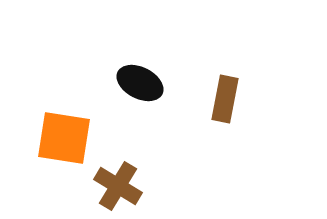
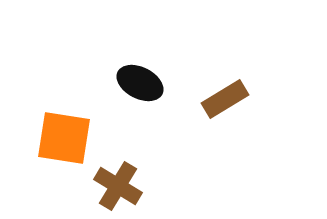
brown rectangle: rotated 48 degrees clockwise
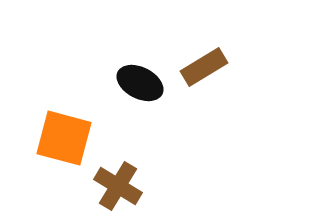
brown rectangle: moved 21 px left, 32 px up
orange square: rotated 6 degrees clockwise
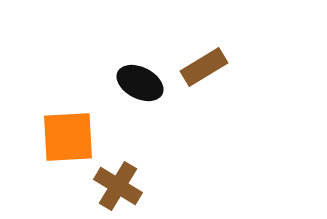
orange square: moved 4 px right, 1 px up; rotated 18 degrees counterclockwise
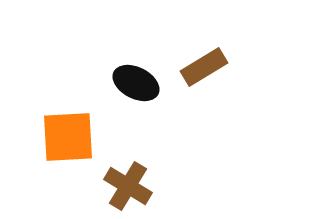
black ellipse: moved 4 px left
brown cross: moved 10 px right
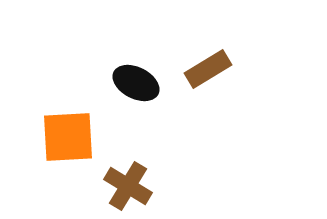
brown rectangle: moved 4 px right, 2 px down
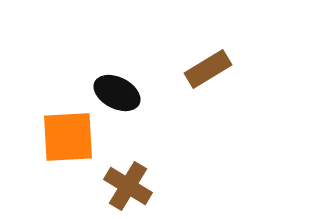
black ellipse: moved 19 px left, 10 px down
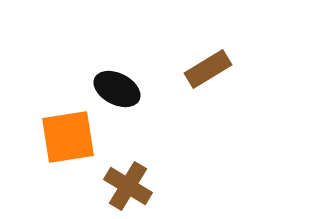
black ellipse: moved 4 px up
orange square: rotated 6 degrees counterclockwise
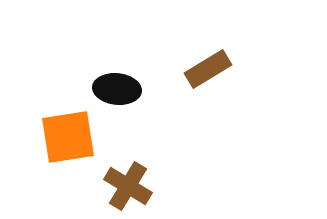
black ellipse: rotated 21 degrees counterclockwise
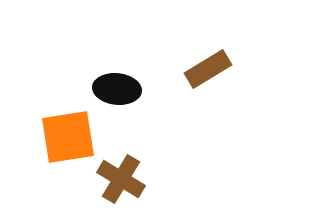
brown cross: moved 7 px left, 7 px up
